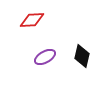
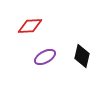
red diamond: moved 2 px left, 6 px down
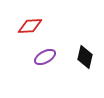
black diamond: moved 3 px right, 1 px down
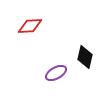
purple ellipse: moved 11 px right, 16 px down
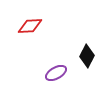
black diamond: moved 2 px right, 1 px up; rotated 15 degrees clockwise
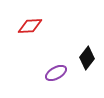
black diamond: moved 2 px down; rotated 10 degrees clockwise
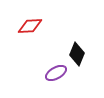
black diamond: moved 10 px left, 4 px up; rotated 15 degrees counterclockwise
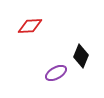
black diamond: moved 4 px right, 2 px down
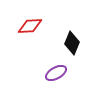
black diamond: moved 9 px left, 13 px up
